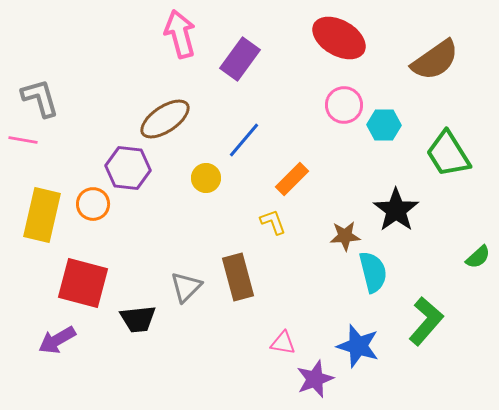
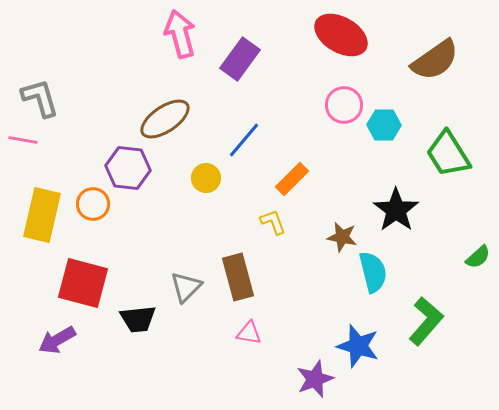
red ellipse: moved 2 px right, 3 px up
brown star: moved 3 px left, 1 px down; rotated 16 degrees clockwise
pink triangle: moved 34 px left, 10 px up
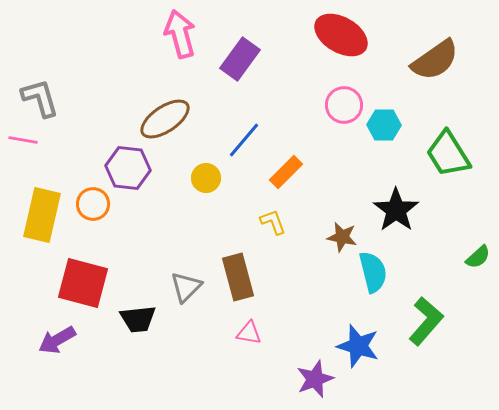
orange rectangle: moved 6 px left, 7 px up
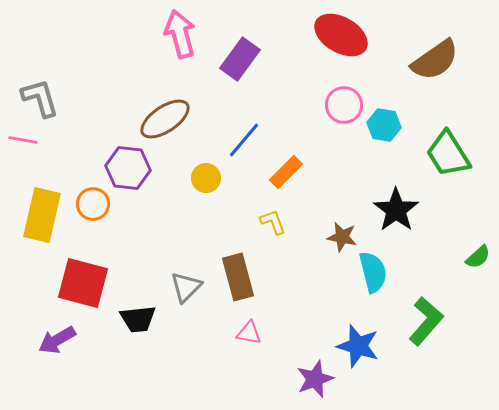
cyan hexagon: rotated 8 degrees clockwise
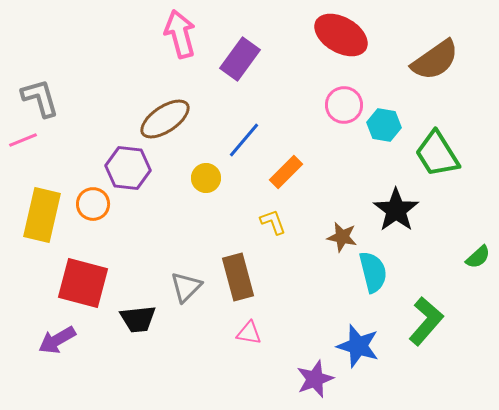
pink line: rotated 32 degrees counterclockwise
green trapezoid: moved 11 px left
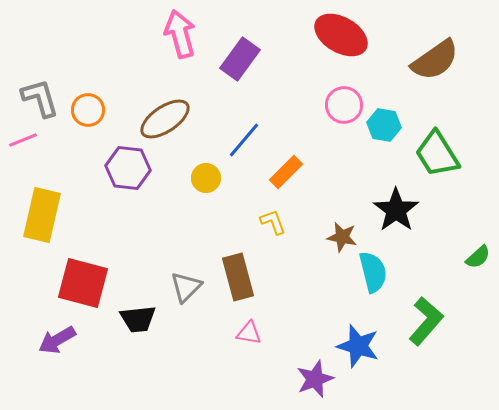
orange circle: moved 5 px left, 94 px up
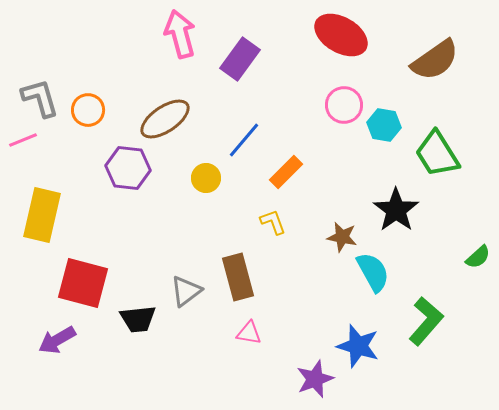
cyan semicircle: rotated 15 degrees counterclockwise
gray triangle: moved 4 px down; rotated 8 degrees clockwise
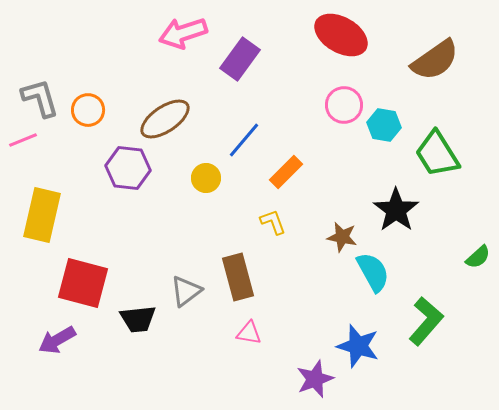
pink arrow: moved 3 px right, 1 px up; rotated 93 degrees counterclockwise
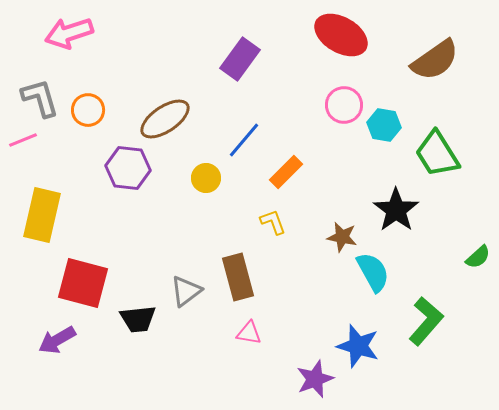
pink arrow: moved 114 px left
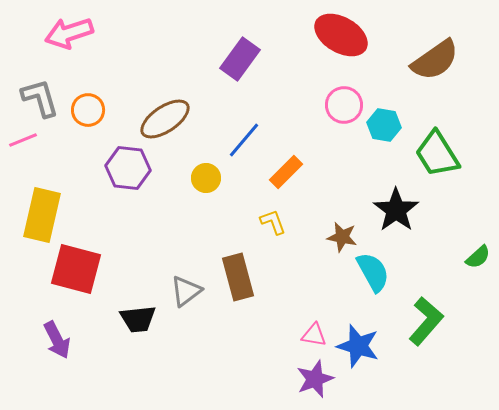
red square: moved 7 px left, 14 px up
pink triangle: moved 65 px right, 2 px down
purple arrow: rotated 87 degrees counterclockwise
